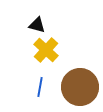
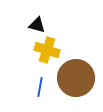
yellow cross: moved 1 px right; rotated 25 degrees counterclockwise
brown circle: moved 4 px left, 9 px up
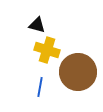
brown circle: moved 2 px right, 6 px up
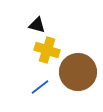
blue line: rotated 42 degrees clockwise
